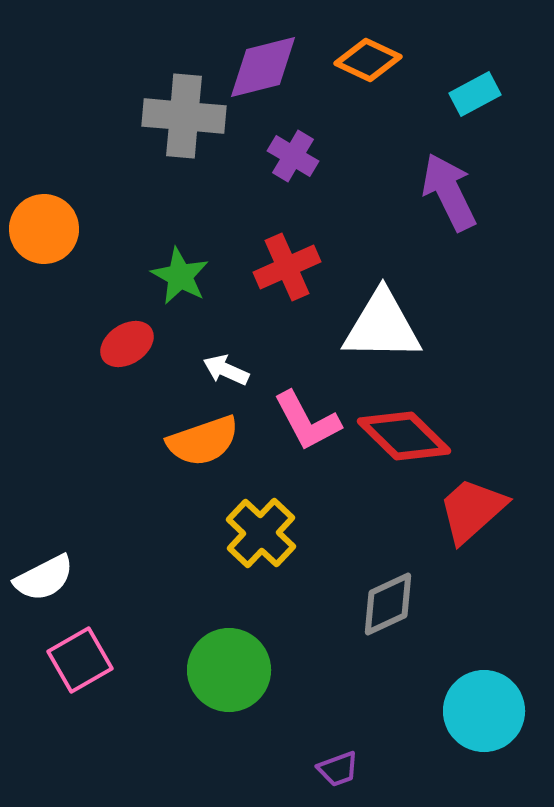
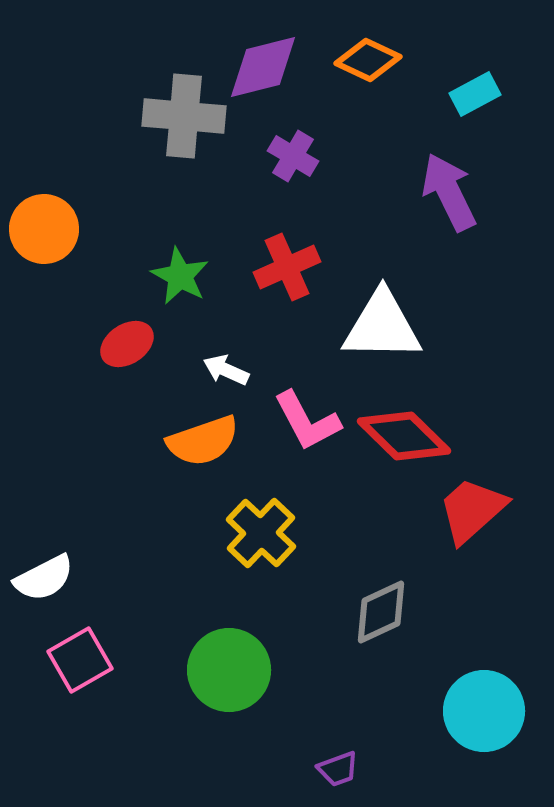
gray diamond: moved 7 px left, 8 px down
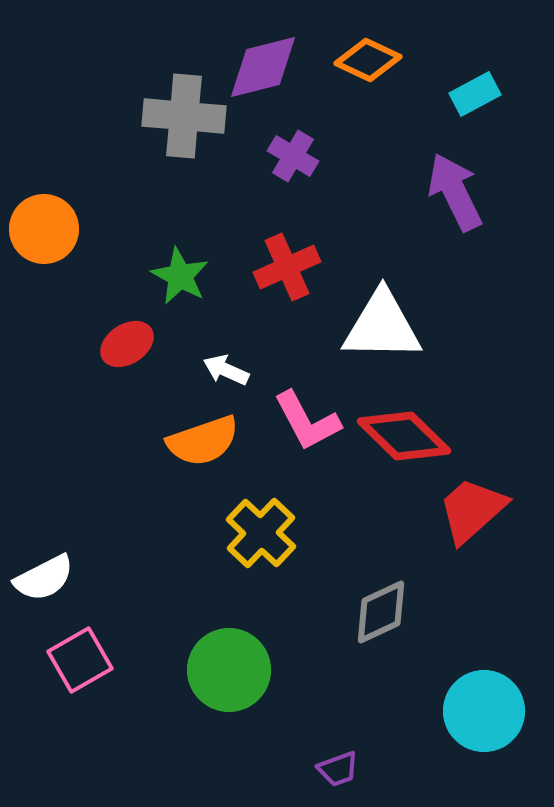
purple arrow: moved 6 px right
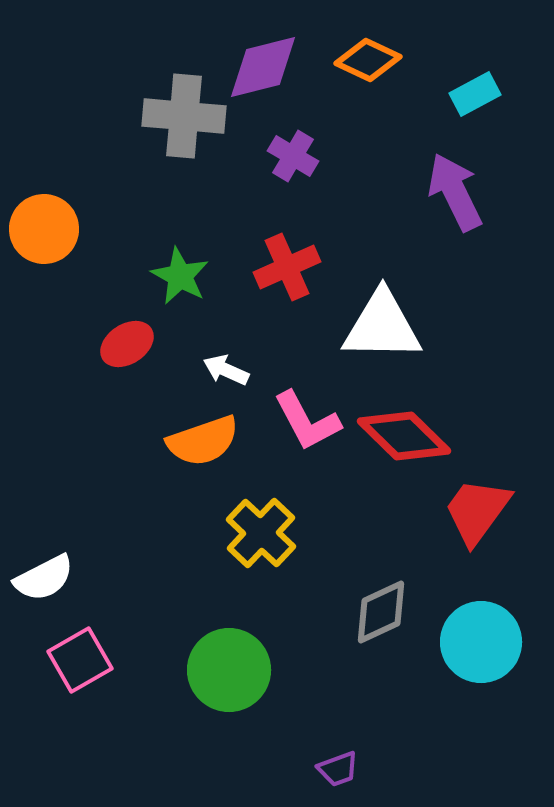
red trapezoid: moved 5 px right, 1 px down; rotated 12 degrees counterclockwise
cyan circle: moved 3 px left, 69 px up
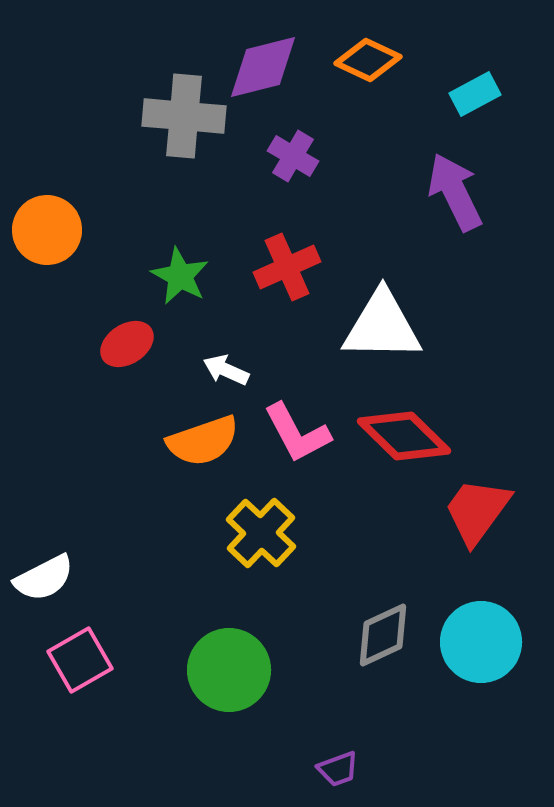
orange circle: moved 3 px right, 1 px down
pink L-shape: moved 10 px left, 12 px down
gray diamond: moved 2 px right, 23 px down
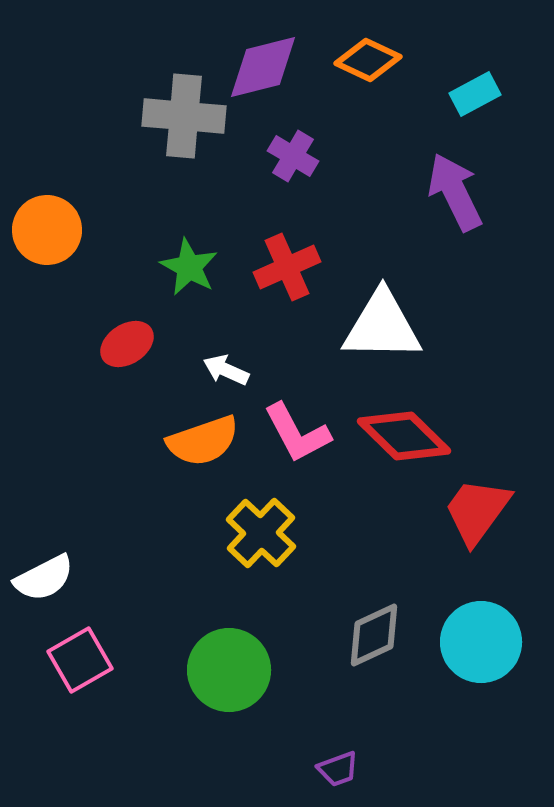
green star: moved 9 px right, 9 px up
gray diamond: moved 9 px left
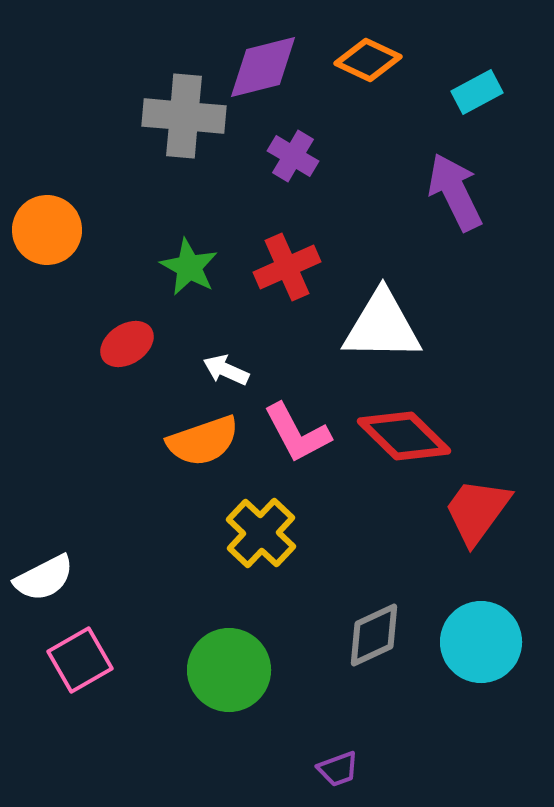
cyan rectangle: moved 2 px right, 2 px up
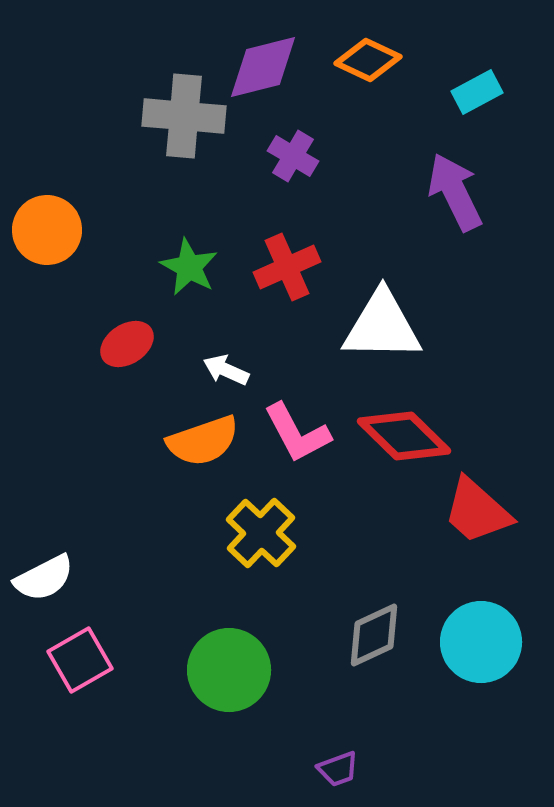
red trapezoid: rotated 84 degrees counterclockwise
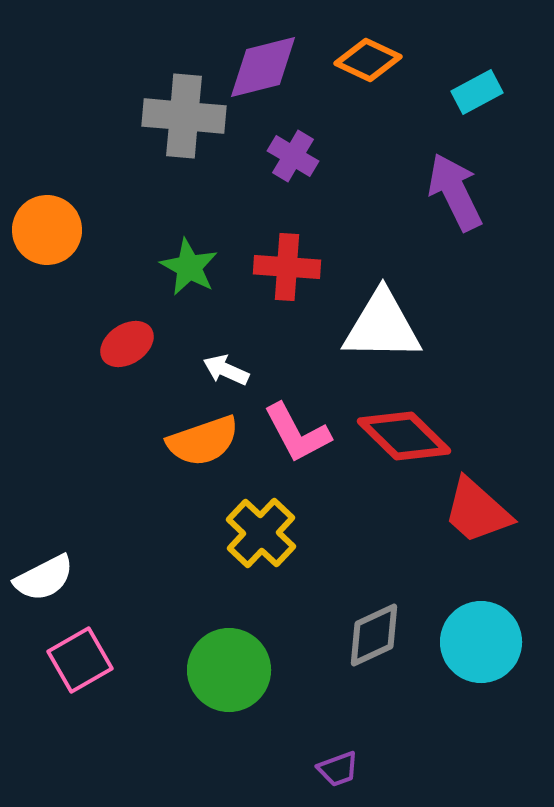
red cross: rotated 28 degrees clockwise
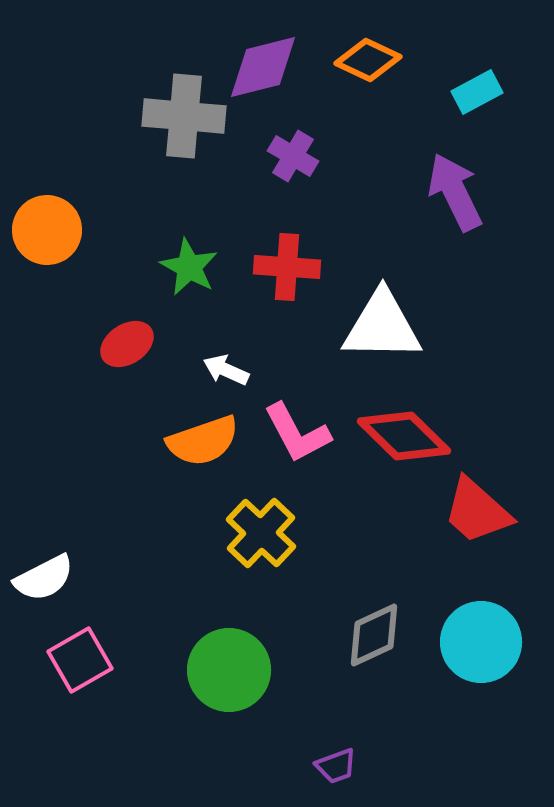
purple trapezoid: moved 2 px left, 3 px up
